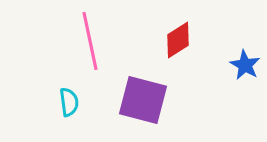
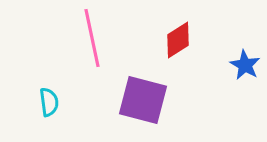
pink line: moved 2 px right, 3 px up
cyan semicircle: moved 20 px left
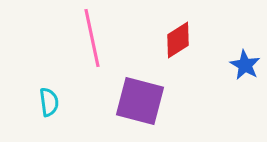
purple square: moved 3 px left, 1 px down
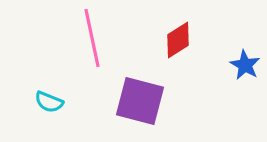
cyan semicircle: rotated 120 degrees clockwise
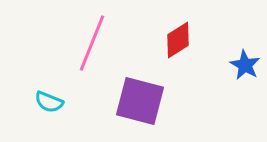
pink line: moved 5 px down; rotated 34 degrees clockwise
